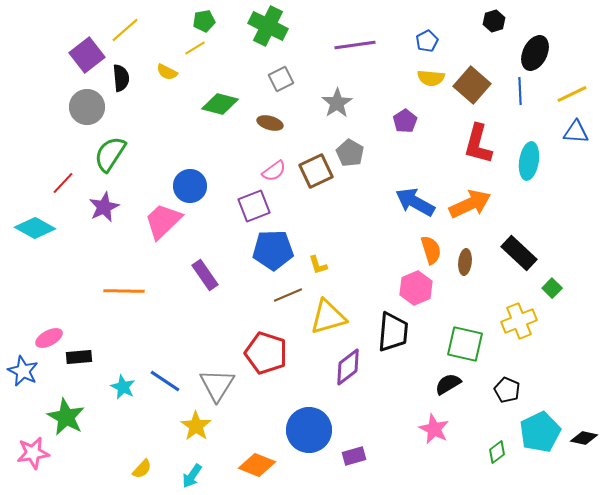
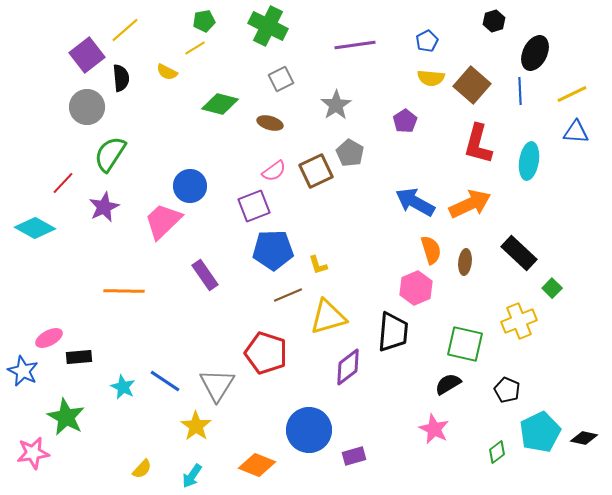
gray star at (337, 103): moved 1 px left, 2 px down
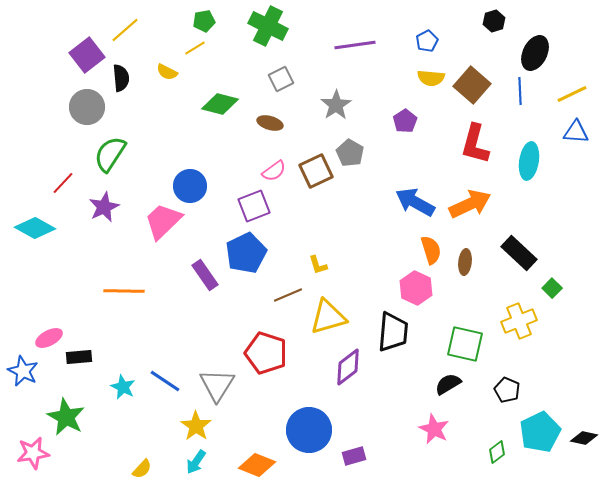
red L-shape at (478, 144): moved 3 px left
blue pentagon at (273, 250): moved 27 px left, 3 px down; rotated 24 degrees counterclockwise
pink hexagon at (416, 288): rotated 12 degrees counterclockwise
cyan arrow at (192, 476): moved 4 px right, 14 px up
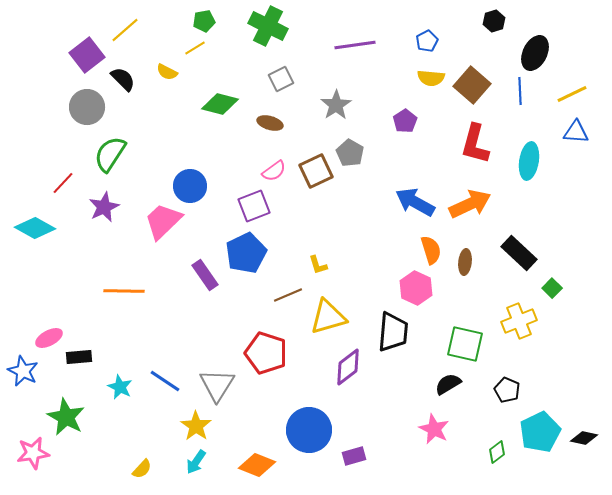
black semicircle at (121, 78): moved 2 px right, 1 px down; rotated 40 degrees counterclockwise
cyan star at (123, 387): moved 3 px left
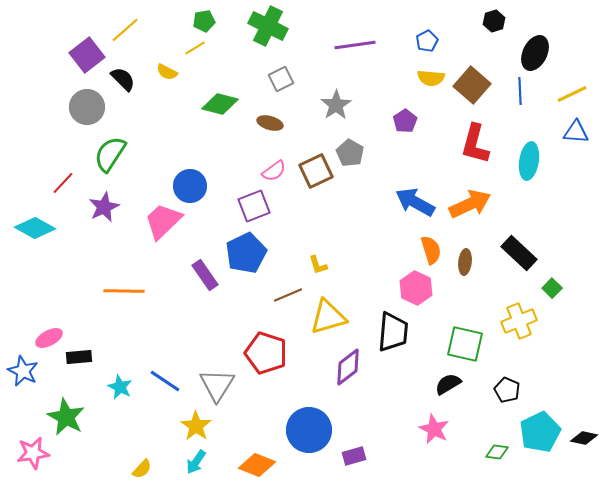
green diamond at (497, 452): rotated 45 degrees clockwise
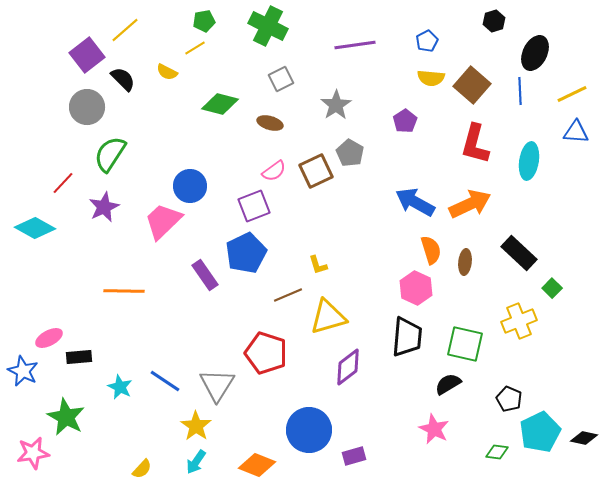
black trapezoid at (393, 332): moved 14 px right, 5 px down
black pentagon at (507, 390): moved 2 px right, 9 px down
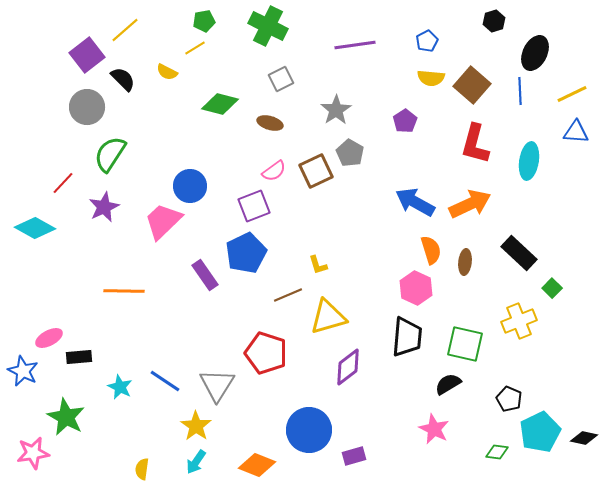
gray star at (336, 105): moved 5 px down
yellow semicircle at (142, 469): rotated 145 degrees clockwise
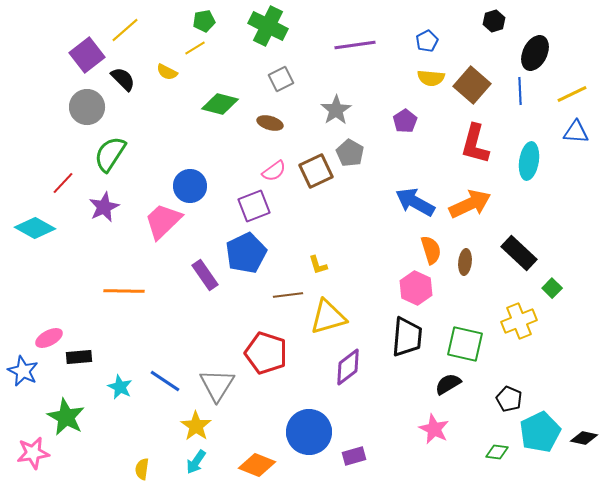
brown line at (288, 295): rotated 16 degrees clockwise
blue circle at (309, 430): moved 2 px down
